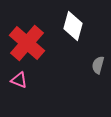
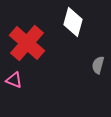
white diamond: moved 4 px up
pink triangle: moved 5 px left
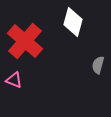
red cross: moved 2 px left, 2 px up
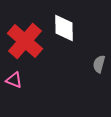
white diamond: moved 9 px left, 6 px down; rotated 16 degrees counterclockwise
gray semicircle: moved 1 px right, 1 px up
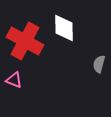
red cross: rotated 12 degrees counterclockwise
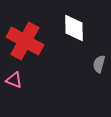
white diamond: moved 10 px right
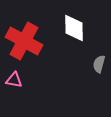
red cross: moved 1 px left
pink triangle: rotated 12 degrees counterclockwise
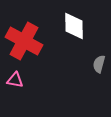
white diamond: moved 2 px up
pink triangle: moved 1 px right
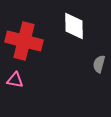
red cross: rotated 15 degrees counterclockwise
